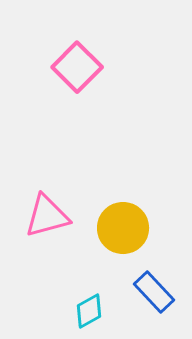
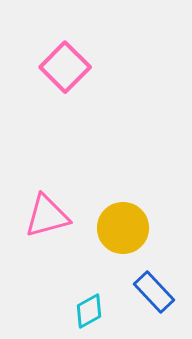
pink square: moved 12 px left
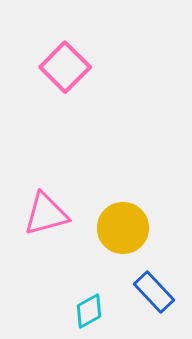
pink triangle: moved 1 px left, 2 px up
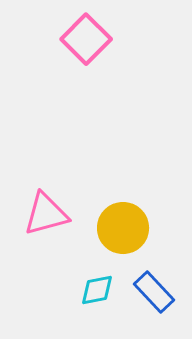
pink square: moved 21 px right, 28 px up
cyan diamond: moved 8 px right, 21 px up; rotated 18 degrees clockwise
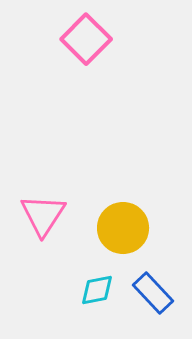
pink triangle: moved 3 px left, 1 px down; rotated 42 degrees counterclockwise
blue rectangle: moved 1 px left, 1 px down
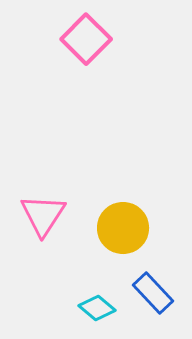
cyan diamond: moved 18 px down; rotated 51 degrees clockwise
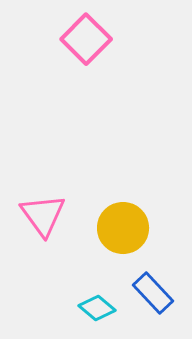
pink triangle: rotated 9 degrees counterclockwise
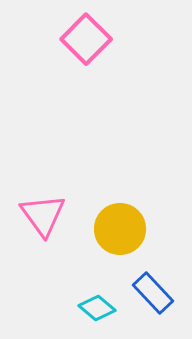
yellow circle: moved 3 px left, 1 px down
